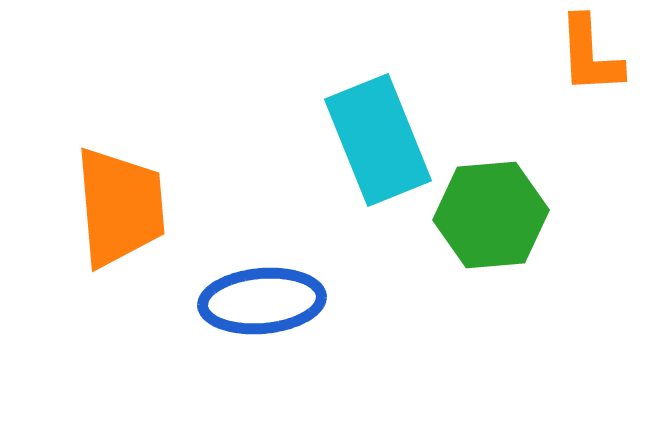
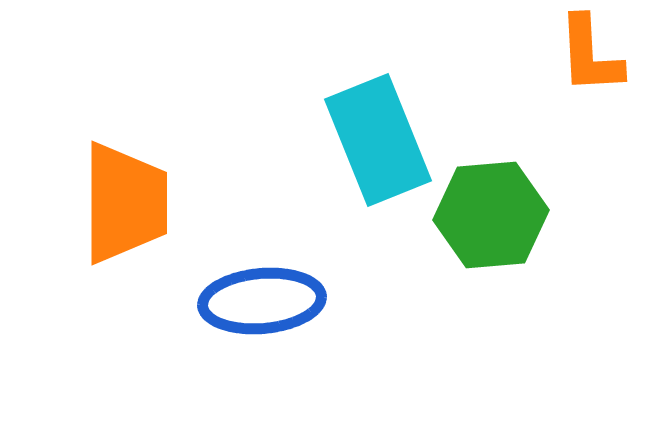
orange trapezoid: moved 5 px right, 4 px up; rotated 5 degrees clockwise
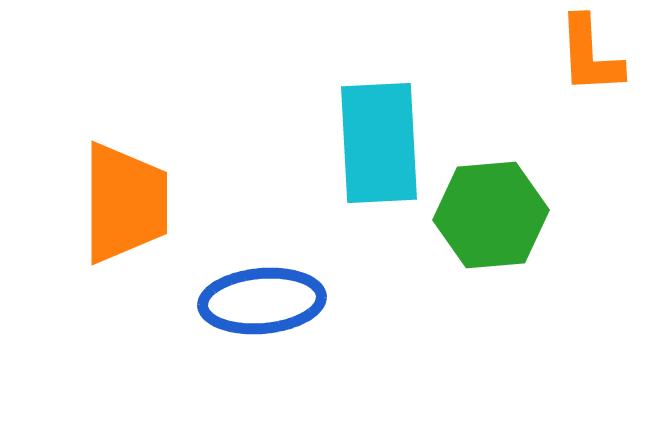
cyan rectangle: moved 1 px right, 3 px down; rotated 19 degrees clockwise
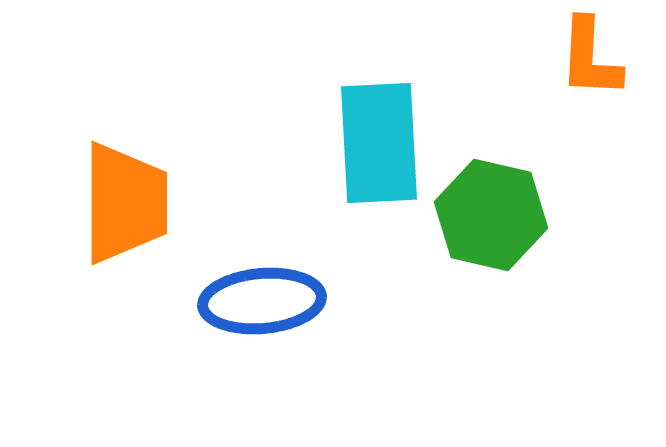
orange L-shape: moved 3 px down; rotated 6 degrees clockwise
green hexagon: rotated 18 degrees clockwise
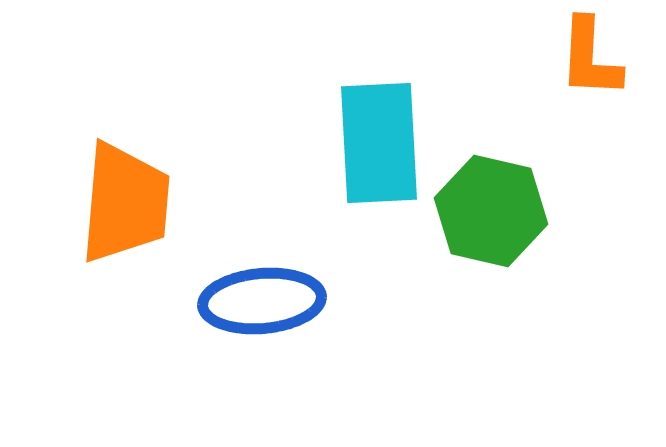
orange trapezoid: rotated 5 degrees clockwise
green hexagon: moved 4 px up
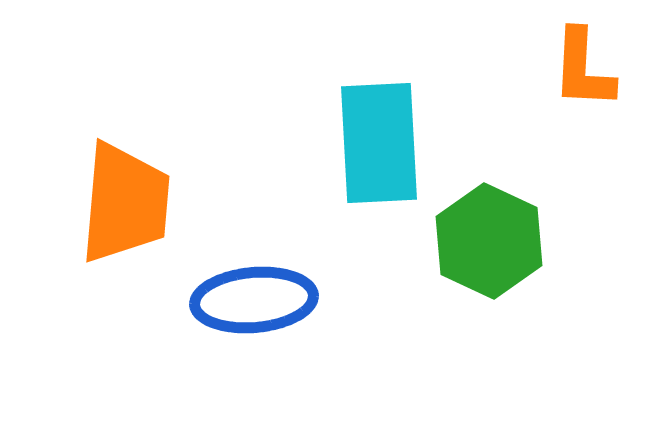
orange L-shape: moved 7 px left, 11 px down
green hexagon: moved 2 px left, 30 px down; rotated 12 degrees clockwise
blue ellipse: moved 8 px left, 1 px up
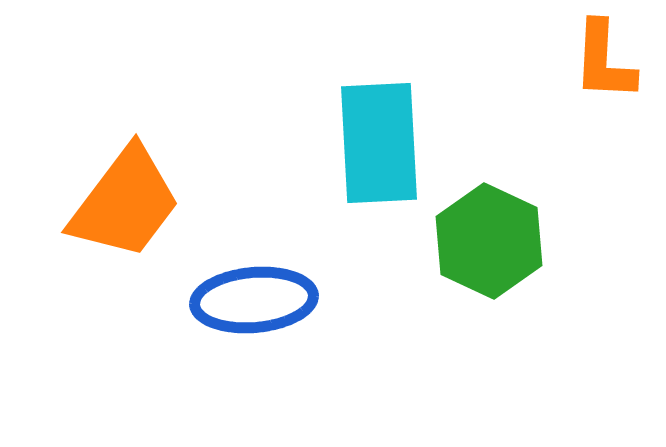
orange L-shape: moved 21 px right, 8 px up
orange trapezoid: rotated 32 degrees clockwise
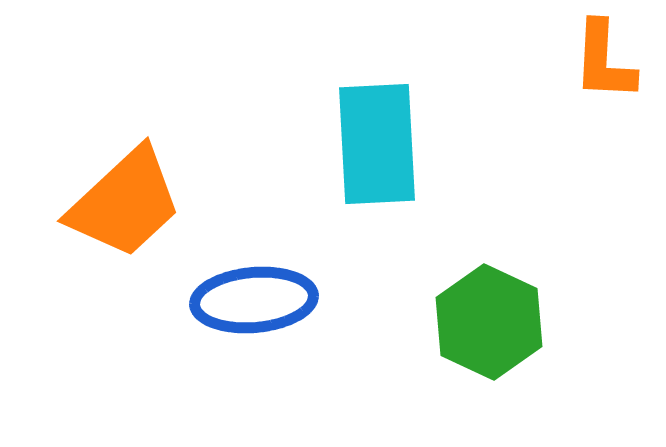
cyan rectangle: moved 2 px left, 1 px down
orange trapezoid: rotated 10 degrees clockwise
green hexagon: moved 81 px down
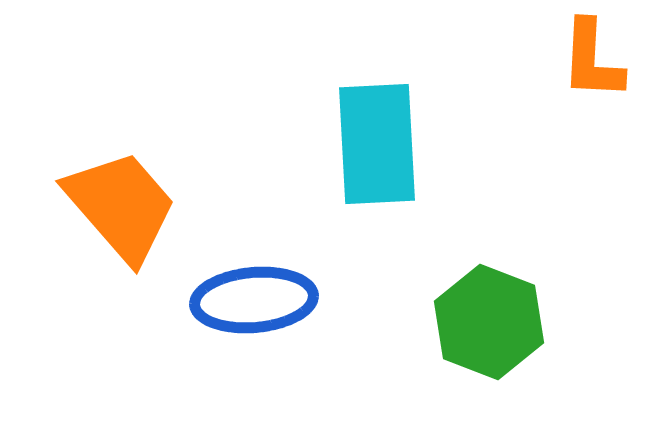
orange L-shape: moved 12 px left, 1 px up
orange trapezoid: moved 4 px left, 3 px down; rotated 88 degrees counterclockwise
green hexagon: rotated 4 degrees counterclockwise
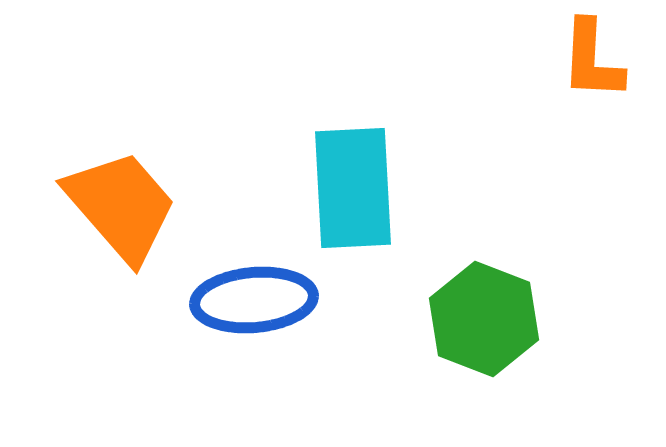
cyan rectangle: moved 24 px left, 44 px down
green hexagon: moved 5 px left, 3 px up
